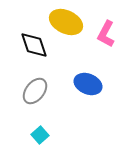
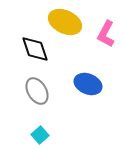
yellow ellipse: moved 1 px left
black diamond: moved 1 px right, 4 px down
gray ellipse: moved 2 px right; rotated 68 degrees counterclockwise
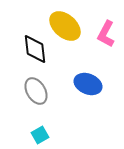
yellow ellipse: moved 4 px down; rotated 16 degrees clockwise
black diamond: rotated 12 degrees clockwise
gray ellipse: moved 1 px left
cyan square: rotated 12 degrees clockwise
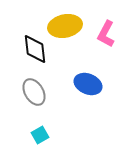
yellow ellipse: rotated 52 degrees counterclockwise
gray ellipse: moved 2 px left, 1 px down
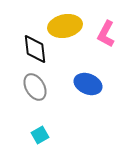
gray ellipse: moved 1 px right, 5 px up
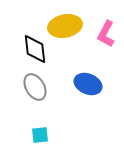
cyan square: rotated 24 degrees clockwise
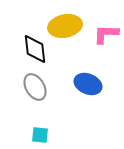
pink L-shape: rotated 64 degrees clockwise
cyan square: rotated 12 degrees clockwise
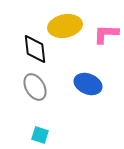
cyan square: rotated 12 degrees clockwise
